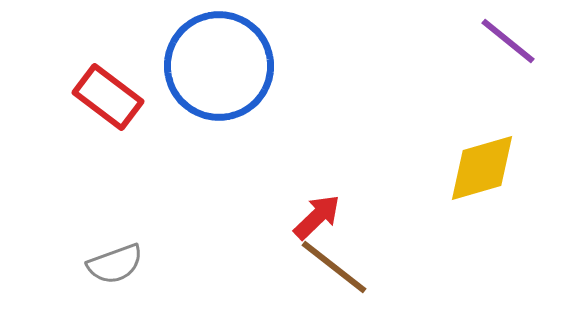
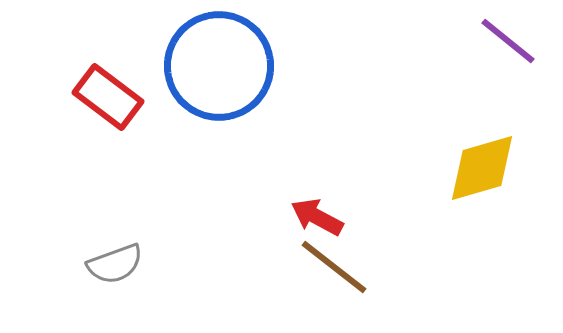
red arrow: rotated 108 degrees counterclockwise
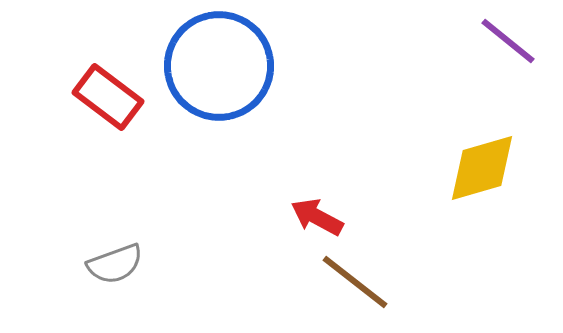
brown line: moved 21 px right, 15 px down
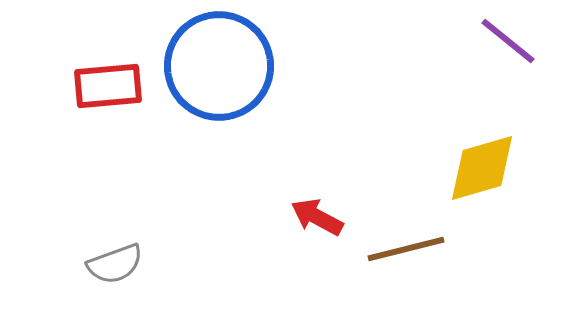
red rectangle: moved 11 px up; rotated 42 degrees counterclockwise
brown line: moved 51 px right, 33 px up; rotated 52 degrees counterclockwise
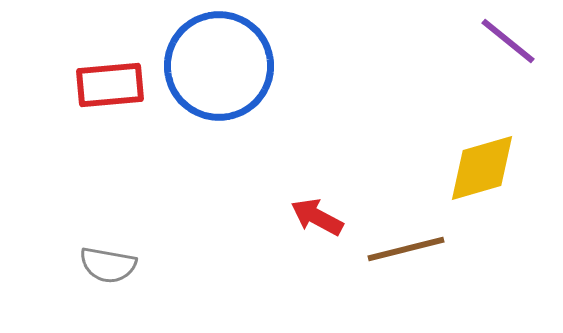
red rectangle: moved 2 px right, 1 px up
gray semicircle: moved 7 px left, 1 px down; rotated 30 degrees clockwise
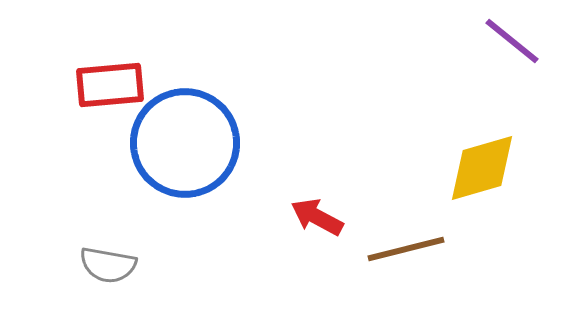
purple line: moved 4 px right
blue circle: moved 34 px left, 77 px down
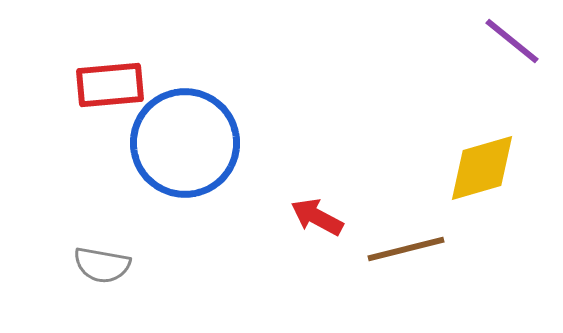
gray semicircle: moved 6 px left
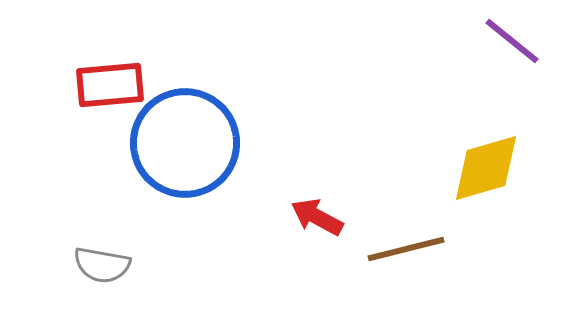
yellow diamond: moved 4 px right
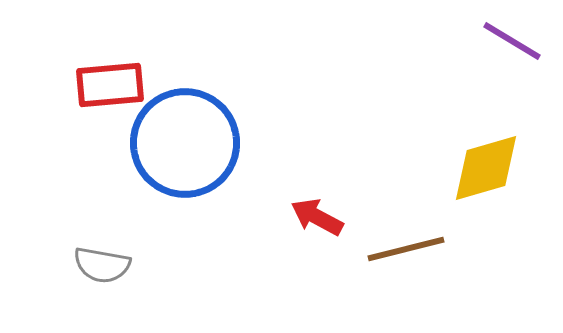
purple line: rotated 8 degrees counterclockwise
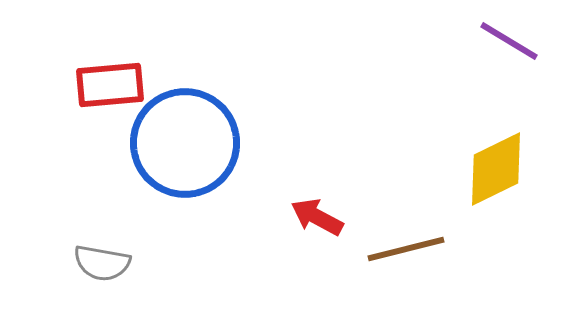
purple line: moved 3 px left
yellow diamond: moved 10 px right, 1 px down; rotated 10 degrees counterclockwise
gray semicircle: moved 2 px up
